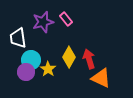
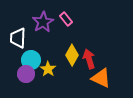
purple star: rotated 15 degrees counterclockwise
white trapezoid: rotated 10 degrees clockwise
yellow diamond: moved 3 px right, 2 px up
purple circle: moved 2 px down
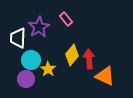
purple star: moved 4 px left, 5 px down
yellow diamond: rotated 10 degrees clockwise
red arrow: rotated 12 degrees clockwise
purple circle: moved 5 px down
orange triangle: moved 4 px right, 2 px up
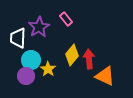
purple circle: moved 3 px up
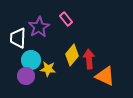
yellow star: rotated 28 degrees counterclockwise
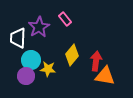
pink rectangle: moved 1 px left
red arrow: moved 7 px right, 2 px down; rotated 12 degrees clockwise
orange triangle: rotated 15 degrees counterclockwise
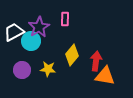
pink rectangle: rotated 40 degrees clockwise
white trapezoid: moved 4 px left, 6 px up; rotated 60 degrees clockwise
cyan circle: moved 19 px up
purple circle: moved 4 px left, 6 px up
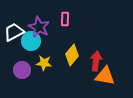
purple star: rotated 15 degrees counterclockwise
yellow star: moved 4 px left, 6 px up
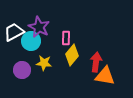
pink rectangle: moved 1 px right, 19 px down
red arrow: moved 1 px down
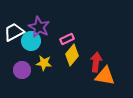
pink rectangle: moved 1 px right, 1 px down; rotated 64 degrees clockwise
